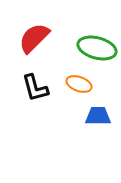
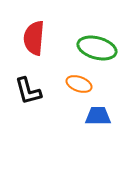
red semicircle: rotated 40 degrees counterclockwise
black L-shape: moved 7 px left, 3 px down
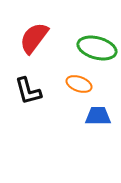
red semicircle: rotated 32 degrees clockwise
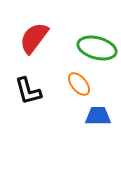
orange ellipse: rotated 30 degrees clockwise
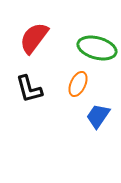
orange ellipse: moved 1 px left; rotated 65 degrees clockwise
black L-shape: moved 1 px right, 2 px up
blue trapezoid: rotated 56 degrees counterclockwise
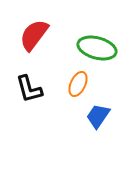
red semicircle: moved 3 px up
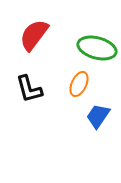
orange ellipse: moved 1 px right
